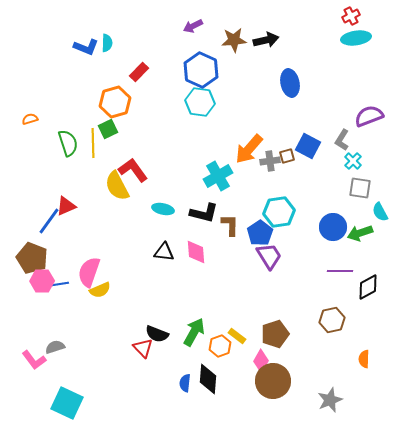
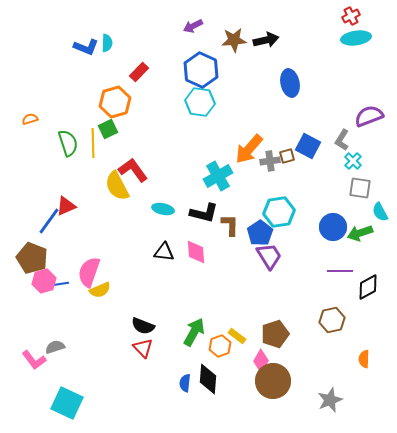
pink hexagon at (42, 281): moved 2 px right; rotated 15 degrees counterclockwise
black semicircle at (157, 334): moved 14 px left, 8 px up
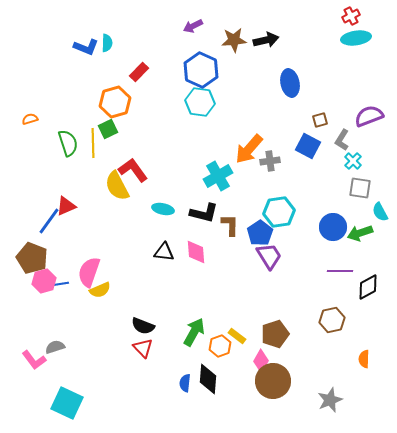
brown square at (287, 156): moved 33 px right, 36 px up
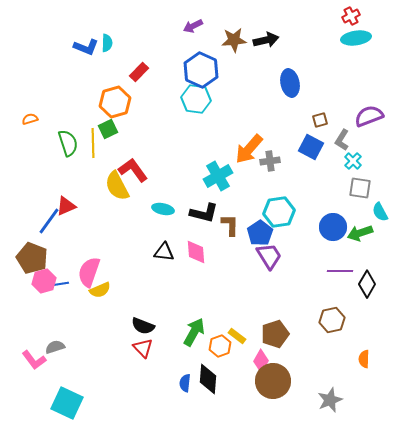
cyan hexagon at (200, 102): moved 4 px left, 3 px up
blue square at (308, 146): moved 3 px right, 1 px down
black diamond at (368, 287): moved 1 px left, 3 px up; rotated 32 degrees counterclockwise
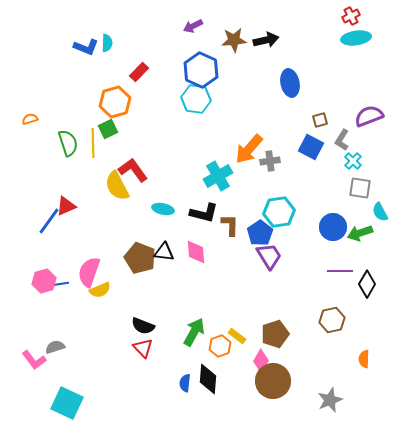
brown pentagon at (32, 258): moved 108 px right
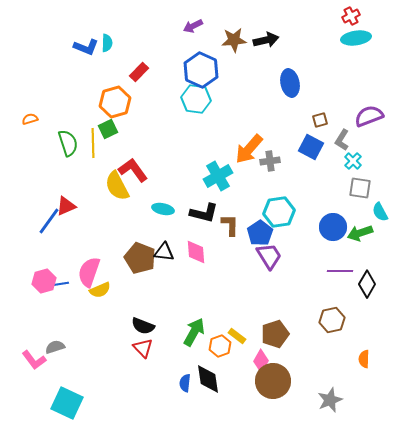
black diamond at (208, 379): rotated 12 degrees counterclockwise
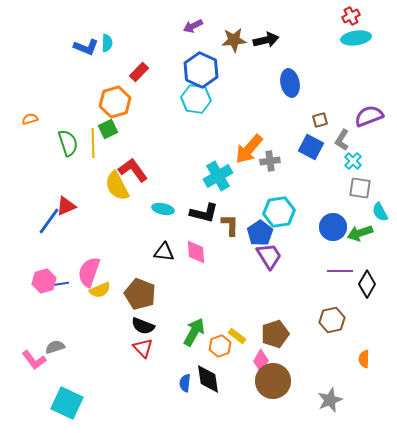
brown pentagon at (140, 258): moved 36 px down
